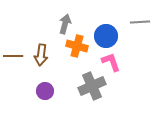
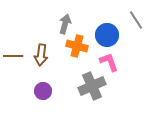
gray line: moved 4 px left, 2 px up; rotated 60 degrees clockwise
blue circle: moved 1 px right, 1 px up
pink L-shape: moved 2 px left
purple circle: moved 2 px left
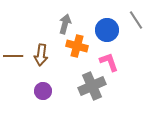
blue circle: moved 5 px up
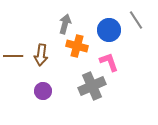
blue circle: moved 2 px right
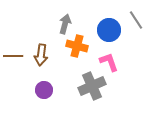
purple circle: moved 1 px right, 1 px up
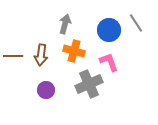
gray line: moved 3 px down
orange cross: moved 3 px left, 5 px down
gray cross: moved 3 px left, 2 px up
purple circle: moved 2 px right
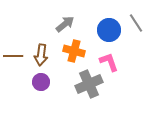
gray arrow: rotated 36 degrees clockwise
purple circle: moved 5 px left, 8 px up
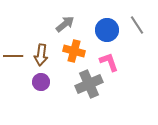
gray line: moved 1 px right, 2 px down
blue circle: moved 2 px left
